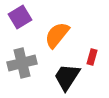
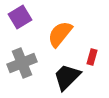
orange semicircle: moved 3 px right, 1 px up
gray cross: rotated 8 degrees counterclockwise
black trapezoid: rotated 12 degrees clockwise
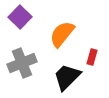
purple square: rotated 15 degrees counterclockwise
orange semicircle: moved 2 px right
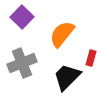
purple square: moved 2 px right
red rectangle: moved 1 px left, 1 px down
